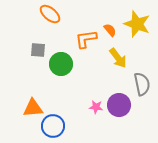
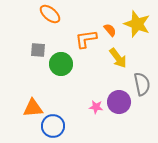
purple circle: moved 3 px up
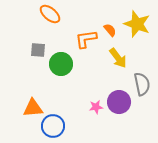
pink star: rotated 16 degrees counterclockwise
